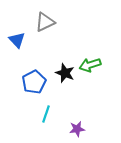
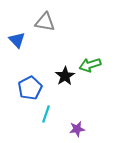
gray triangle: rotated 35 degrees clockwise
black star: moved 3 px down; rotated 18 degrees clockwise
blue pentagon: moved 4 px left, 6 px down
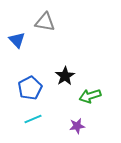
green arrow: moved 31 px down
cyan line: moved 13 px left, 5 px down; rotated 48 degrees clockwise
purple star: moved 3 px up
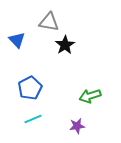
gray triangle: moved 4 px right
black star: moved 31 px up
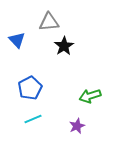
gray triangle: rotated 15 degrees counterclockwise
black star: moved 1 px left, 1 px down
purple star: rotated 14 degrees counterclockwise
